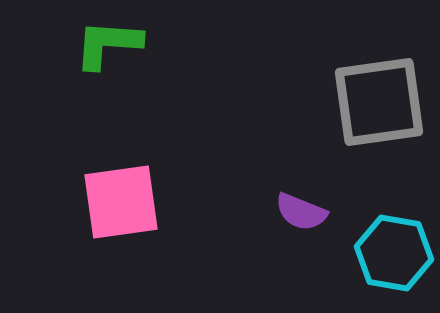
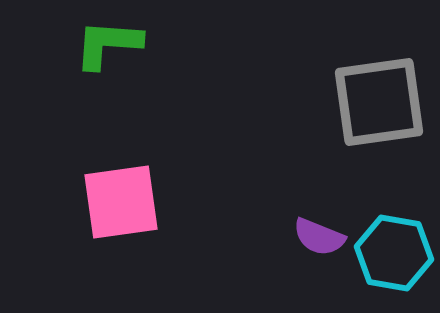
purple semicircle: moved 18 px right, 25 px down
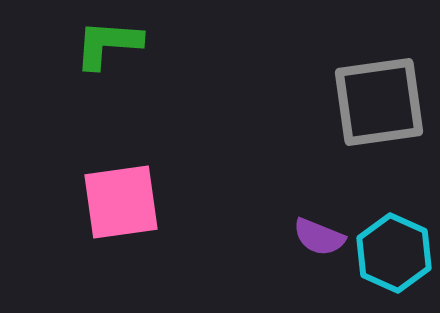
cyan hexagon: rotated 14 degrees clockwise
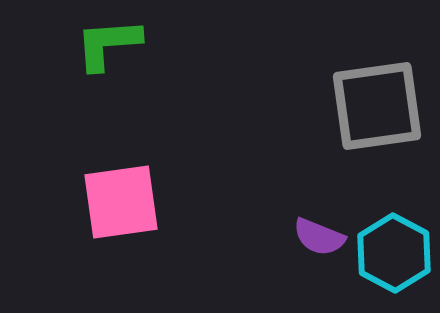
green L-shape: rotated 8 degrees counterclockwise
gray square: moved 2 px left, 4 px down
cyan hexagon: rotated 4 degrees clockwise
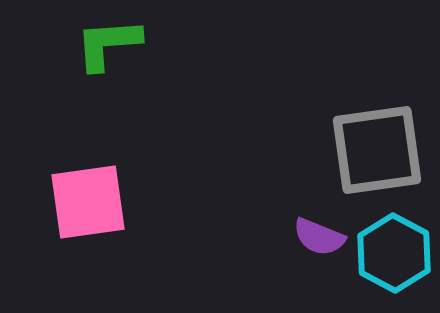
gray square: moved 44 px down
pink square: moved 33 px left
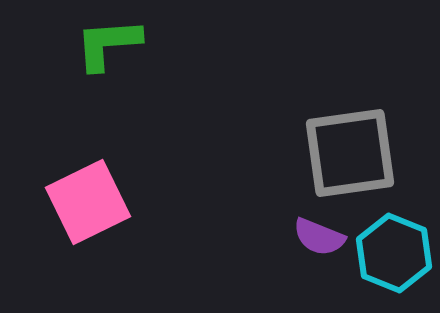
gray square: moved 27 px left, 3 px down
pink square: rotated 18 degrees counterclockwise
cyan hexagon: rotated 6 degrees counterclockwise
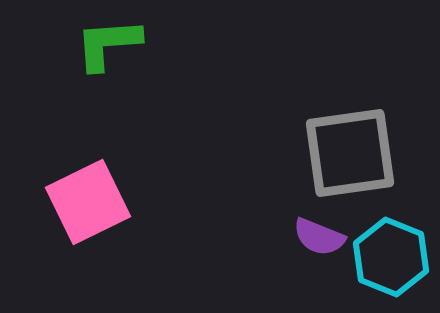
cyan hexagon: moved 3 px left, 4 px down
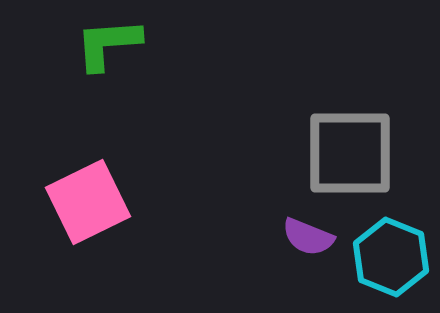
gray square: rotated 8 degrees clockwise
purple semicircle: moved 11 px left
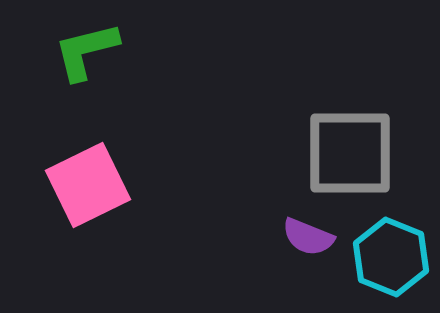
green L-shape: moved 22 px left, 7 px down; rotated 10 degrees counterclockwise
pink square: moved 17 px up
